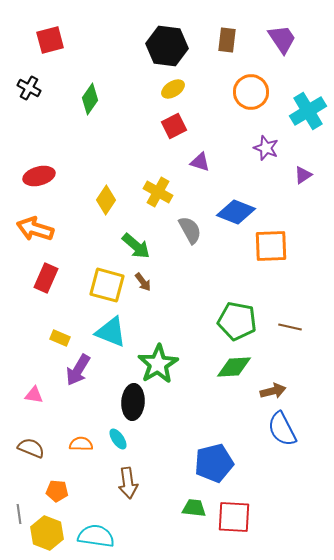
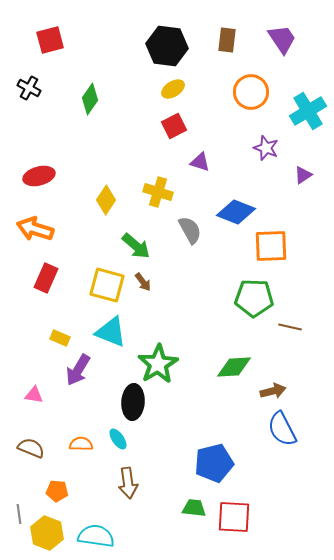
yellow cross at (158, 192): rotated 12 degrees counterclockwise
green pentagon at (237, 321): moved 17 px right, 23 px up; rotated 9 degrees counterclockwise
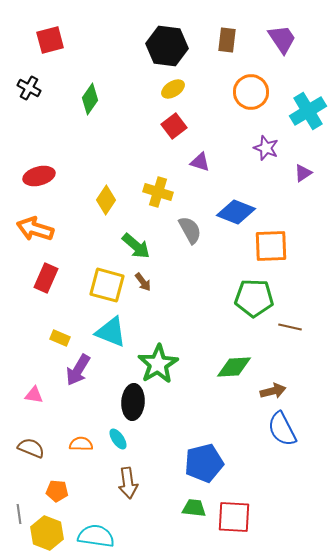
red square at (174, 126): rotated 10 degrees counterclockwise
purple triangle at (303, 175): moved 2 px up
blue pentagon at (214, 463): moved 10 px left
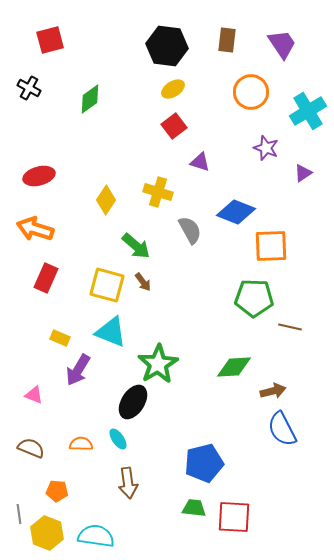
purple trapezoid at (282, 39): moved 5 px down
green diamond at (90, 99): rotated 20 degrees clockwise
pink triangle at (34, 395): rotated 12 degrees clockwise
black ellipse at (133, 402): rotated 28 degrees clockwise
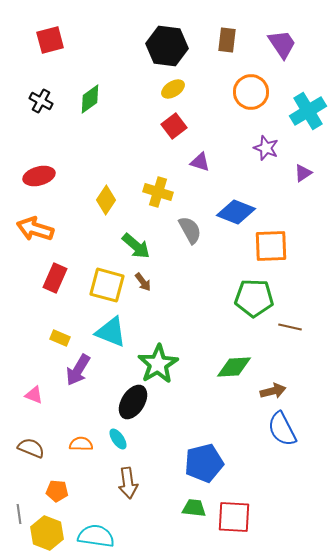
black cross at (29, 88): moved 12 px right, 13 px down
red rectangle at (46, 278): moved 9 px right
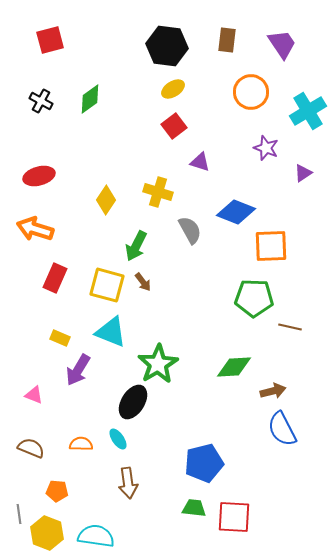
green arrow at (136, 246): rotated 76 degrees clockwise
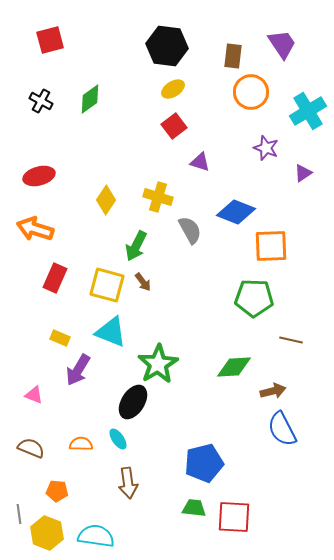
brown rectangle at (227, 40): moved 6 px right, 16 px down
yellow cross at (158, 192): moved 5 px down
brown line at (290, 327): moved 1 px right, 13 px down
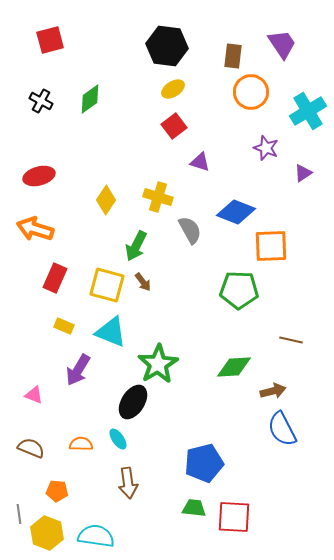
green pentagon at (254, 298): moved 15 px left, 8 px up
yellow rectangle at (60, 338): moved 4 px right, 12 px up
